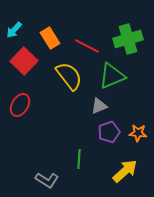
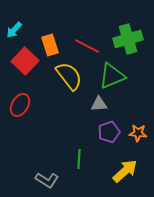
orange rectangle: moved 7 px down; rotated 15 degrees clockwise
red square: moved 1 px right
gray triangle: moved 2 px up; rotated 18 degrees clockwise
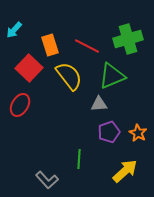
red square: moved 4 px right, 7 px down
orange star: rotated 24 degrees clockwise
gray L-shape: rotated 15 degrees clockwise
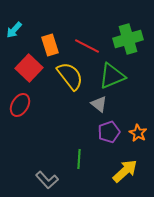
yellow semicircle: moved 1 px right
gray triangle: rotated 42 degrees clockwise
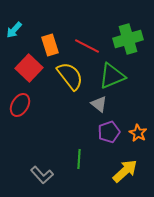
gray L-shape: moved 5 px left, 5 px up
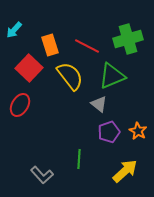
orange star: moved 2 px up
